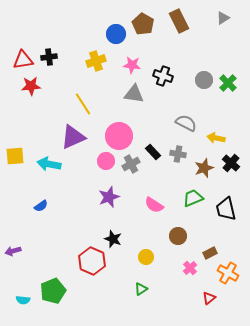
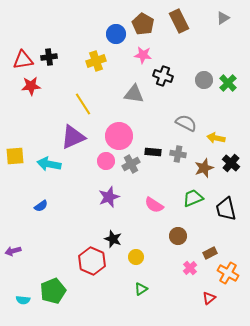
pink star at (132, 65): moved 11 px right, 10 px up
black rectangle at (153, 152): rotated 42 degrees counterclockwise
yellow circle at (146, 257): moved 10 px left
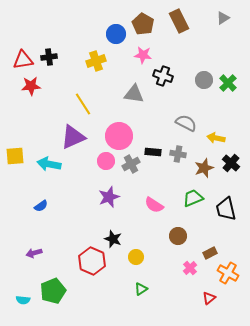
purple arrow at (13, 251): moved 21 px right, 2 px down
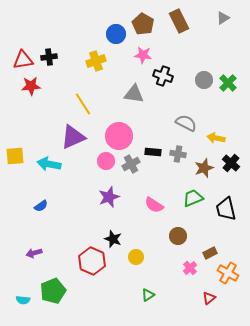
green triangle at (141, 289): moved 7 px right, 6 px down
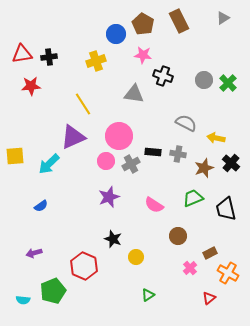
red triangle at (23, 60): moved 1 px left, 6 px up
cyan arrow at (49, 164): rotated 55 degrees counterclockwise
red hexagon at (92, 261): moved 8 px left, 5 px down
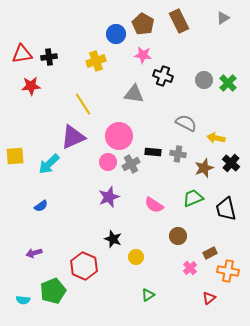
pink circle at (106, 161): moved 2 px right, 1 px down
orange cross at (228, 273): moved 2 px up; rotated 20 degrees counterclockwise
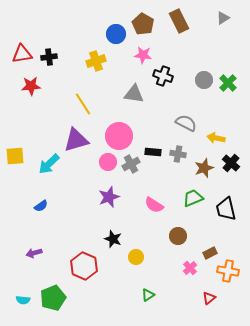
purple triangle at (73, 137): moved 3 px right, 3 px down; rotated 8 degrees clockwise
green pentagon at (53, 291): moved 7 px down
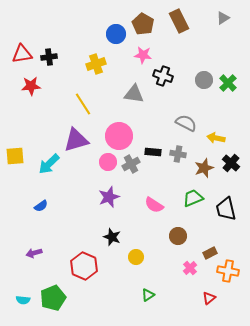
yellow cross at (96, 61): moved 3 px down
black star at (113, 239): moved 1 px left, 2 px up
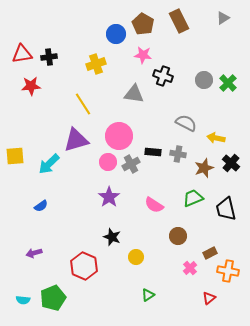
purple star at (109, 197): rotated 15 degrees counterclockwise
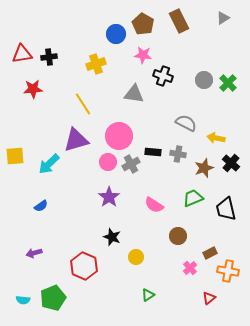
red star at (31, 86): moved 2 px right, 3 px down
